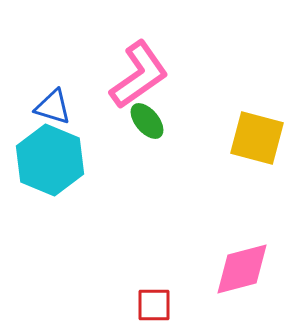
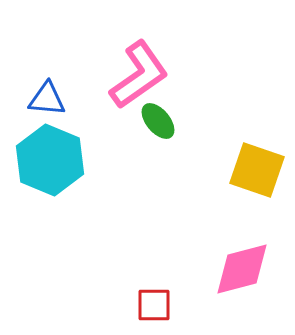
blue triangle: moved 6 px left, 8 px up; rotated 12 degrees counterclockwise
green ellipse: moved 11 px right
yellow square: moved 32 px down; rotated 4 degrees clockwise
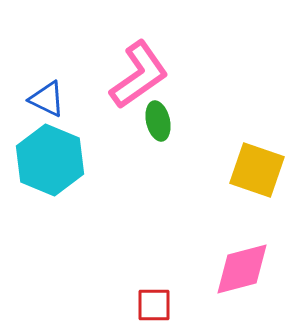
blue triangle: rotated 21 degrees clockwise
green ellipse: rotated 27 degrees clockwise
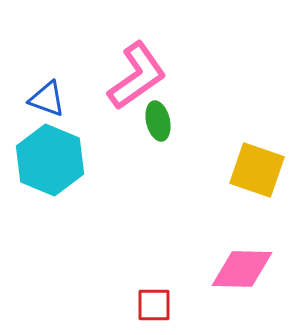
pink L-shape: moved 2 px left, 1 px down
blue triangle: rotated 6 degrees counterclockwise
pink diamond: rotated 16 degrees clockwise
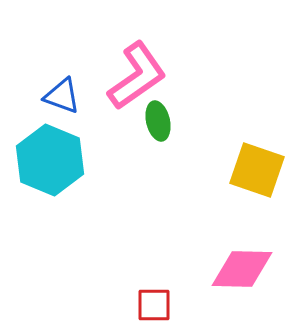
blue triangle: moved 15 px right, 3 px up
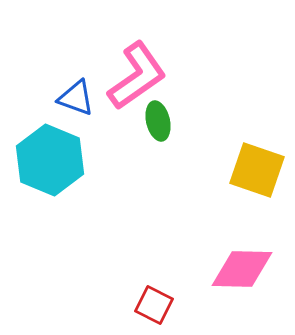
blue triangle: moved 14 px right, 2 px down
red square: rotated 27 degrees clockwise
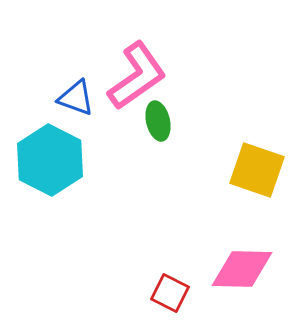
cyan hexagon: rotated 4 degrees clockwise
red square: moved 16 px right, 12 px up
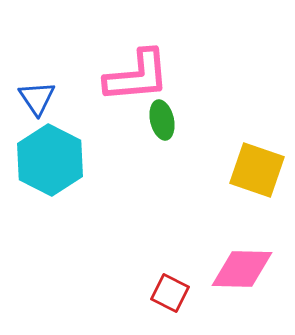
pink L-shape: rotated 30 degrees clockwise
blue triangle: moved 39 px left; rotated 36 degrees clockwise
green ellipse: moved 4 px right, 1 px up
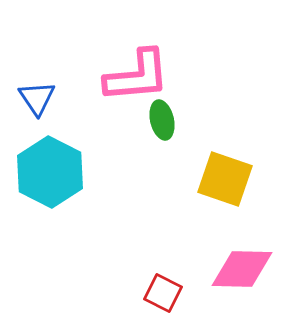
cyan hexagon: moved 12 px down
yellow square: moved 32 px left, 9 px down
red square: moved 7 px left
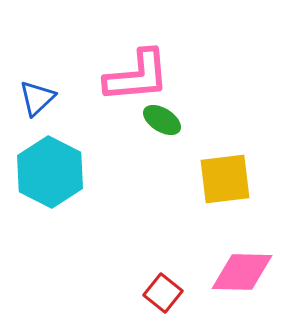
blue triangle: rotated 21 degrees clockwise
green ellipse: rotated 45 degrees counterclockwise
yellow square: rotated 26 degrees counterclockwise
pink diamond: moved 3 px down
red square: rotated 12 degrees clockwise
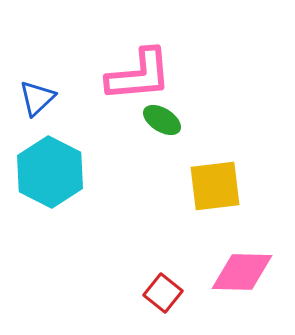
pink L-shape: moved 2 px right, 1 px up
yellow square: moved 10 px left, 7 px down
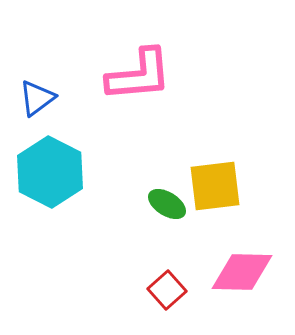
blue triangle: rotated 6 degrees clockwise
green ellipse: moved 5 px right, 84 px down
red square: moved 4 px right, 3 px up; rotated 9 degrees clockwise
